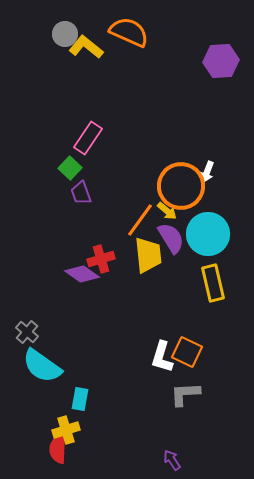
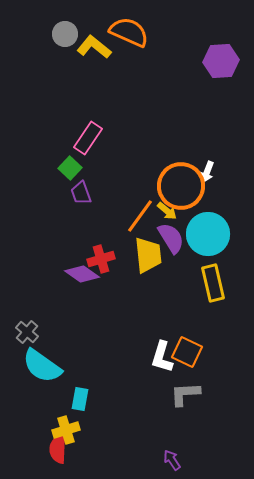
yellow L-shape: moved 8 px right
orange line: moved 4 px up
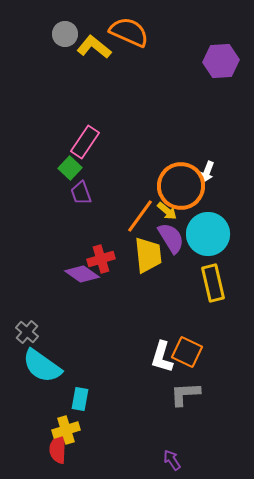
pink rectangle: moved 3 px left, 4 px down
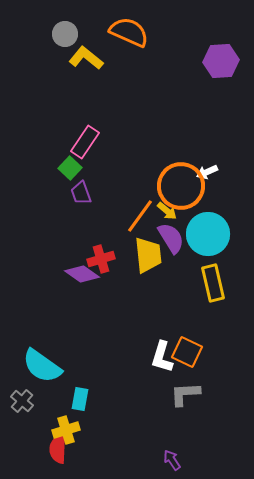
yellow L-shape: moved 8 px left, 11 px down
white arrow: rotated 45 degrees clockwise
gray cross: moved 5 px left, 69 px down
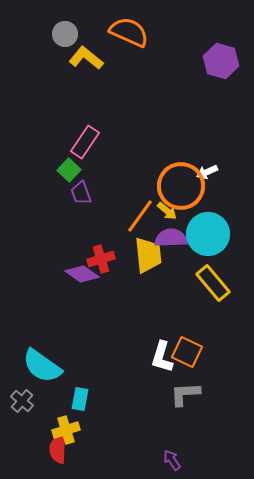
purple hexagon: rotated 20 degrees clockwise
green square: moved 1 px left, 2 px down
purple semicircle: rotated 60 degrees counterclockwise
yellow rectangle: rotated 27 degrees counterclockwise
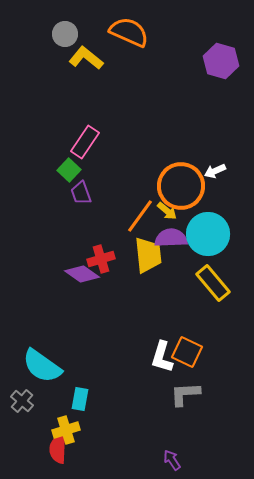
white arrow: moved 8 px right, 1 px up
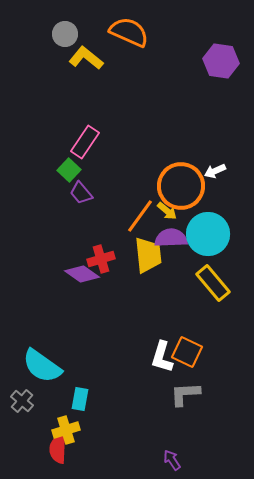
purple hexagon: rotated 8 degrees counterclockwise
purple trapezoid: rotated 20 degrees counterclockwise
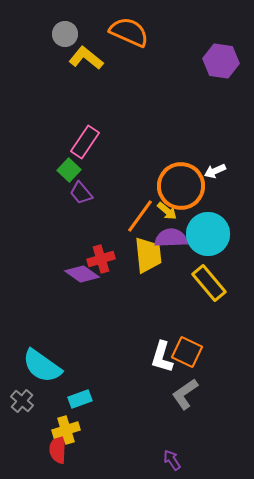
yellow rectangle: moved 4 px left
gray L-shape: rotated 32 degrees counterclockwise
cyan rectangle: rotated 60 degrees clockwise
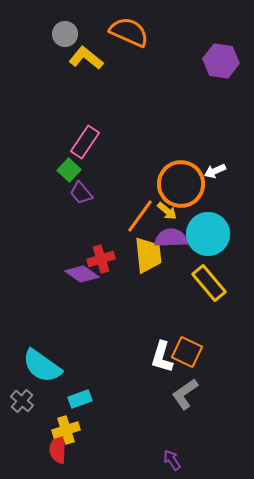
orange circle: moved 2 px up
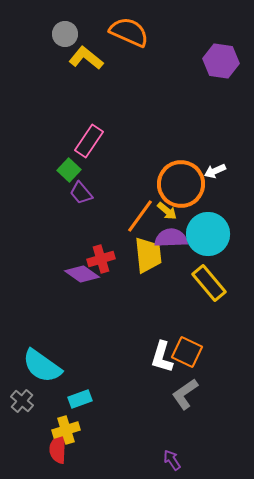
pink rectangle: moved 4 px right, 1 px up
